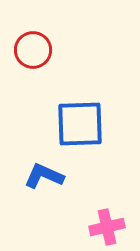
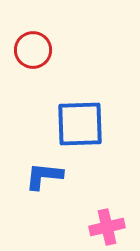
blue L-shape: rotated 18 degrees counterclockwise
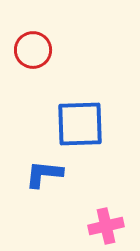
blue L-shape: moved 2 px up
pink cross: moved 1 px left, 1 px up
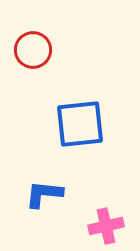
blue square: rotated 4 degrees counterclockwise
blue L-shape: moved 20 px down
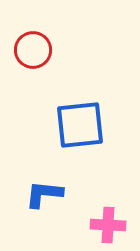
blue square: moved 1 px down
pink cross: moved 2 px right, 1 px up; rotated 16 degrees clockwise
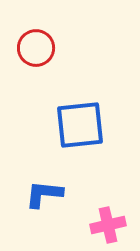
red circle: moved 3 px right, 2 px up
pink cross: rotated 16 degrees counterclockwise
